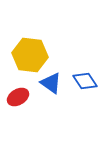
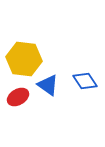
yellow hexagon: moved 6 px left, 4 px down
blue triangle: moved 3 px left, 2 px down
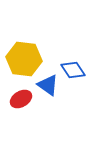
blue diamond: moved 12 px left, 11 px up
red ellipse: moved 3 px right, 2 px down
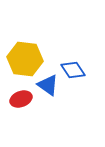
yellow hexagon: moved 1 px right
red ellipse: rotated 10 degrees clockwise
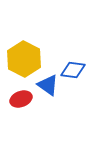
yellow hexagon: moved 1 px left; rotated 20 degrees clockwise
blue diamond: rotated 50 degrees counterclockwise
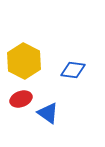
yellow hexagon: moved 2 px down
blue triangle: moved 28 px down
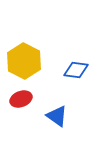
blue diamond: moved 3 px right
blue triangle: moved 9 px right, 3 px down
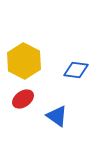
red ellipse: moved 2 px right; rotated 15 degrees counterclockwise
